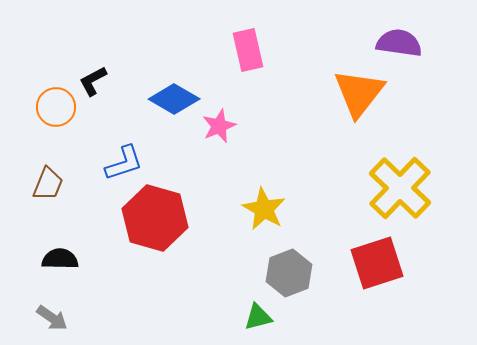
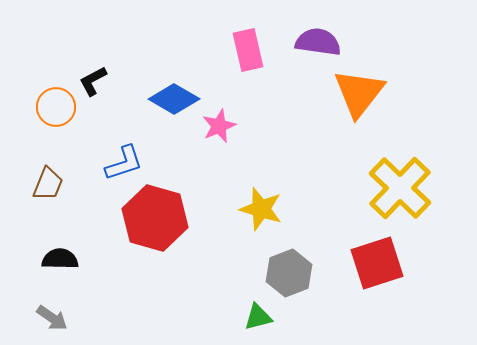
purple semicircle: moved 81 px left, 1 px up
yellow star: moved 3 px left; rotated 12 degrees counterclockwise
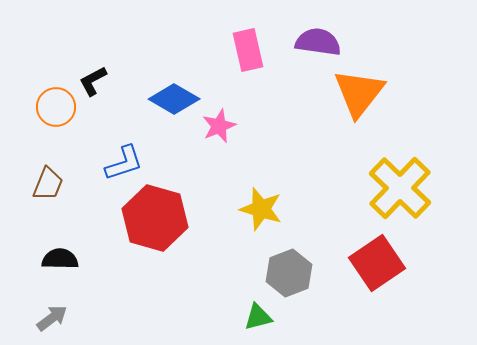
red square: rotated 16 degrees counterclockwise
gray arrow: rotated 72 degrees counterclockwise
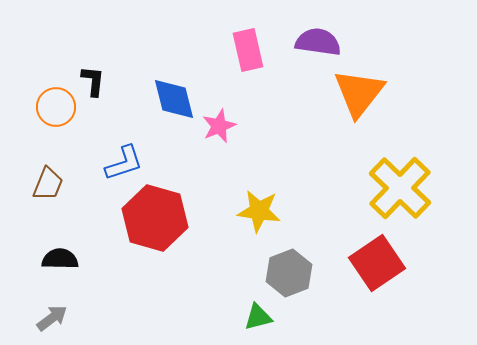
black L-shape: rotated 124 degrees clockwise
blue diamond: rotated 45 degrees clockwise
yellow star: moved 2 px left, 2 px down; rotated 9 degrees counterclockwise
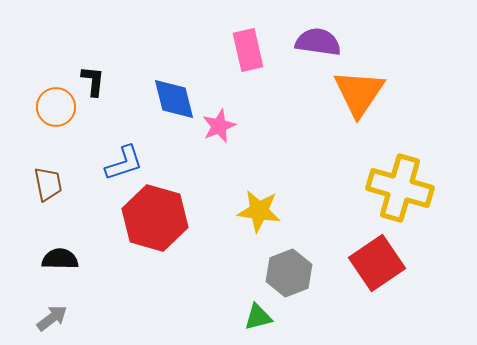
orange triangle: rotated 4 degrees counterclockwise
brown trapezoid: rotated 33 degrees counterclockwise
yellow cross: rotated 28 degrees counterclockwise
